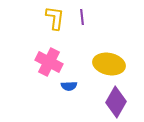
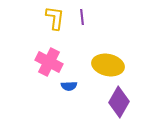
yellow ellipse: moved 1 px left, 1 px down
purple diamond: moved 3 px right
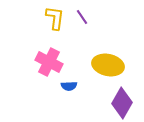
purple line: rotated 28 degrees counterclockwise
purple diamond: moved 3 px right, 1 px down
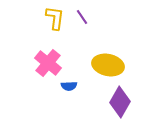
pink cross: moved 1 px left, 1 px down; rotated 12 degrees clockwise
purple diamond: moved 2 px left, 1 px up
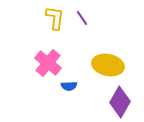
purple line: moved 1 px down
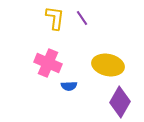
pink cross: rotated 16 degrees counterclockwise
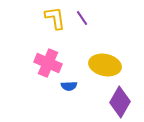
yellow L-shape: rotated 15 degrees counterclockwise
yellow ellipse: moved 3 px left
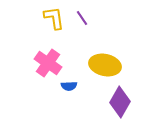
yellow L-shape: moved 1 px left
pink cross: rotated 12 degrees clockwise
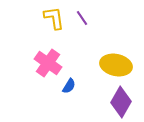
yellow ellipse: moved 11 px right
blue semicircle: rotated 56 degrees counterclockwise
purple diamond: moved 1 px right
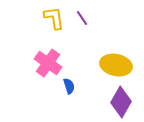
blue semicircle: rotated 49 degrees counterclockwise
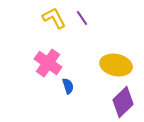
yellow L-shape: rotated 20 degrees counterclockwise
blue semicircle: moved 1 px left
purple diamond: moved 2 px right; rotated 16 degrees clockwise
